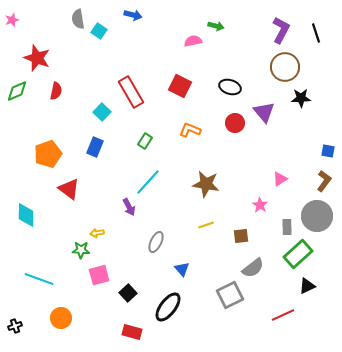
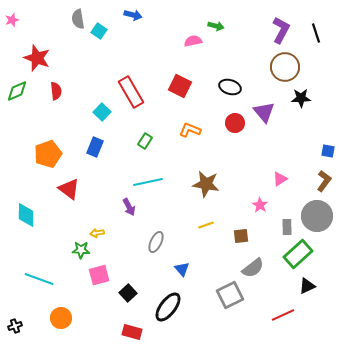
red semicircle at (56, 91): rotated 18 degrees counterclockwise
cyan line at (148, 182): rotated 36 degrees clockwise
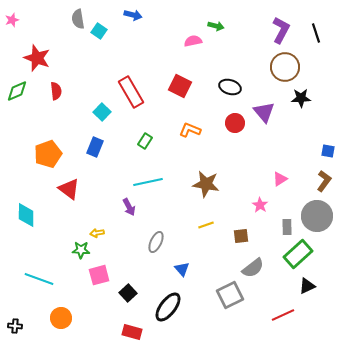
black cross at (15, 326): rotated 24 degrees clockwise
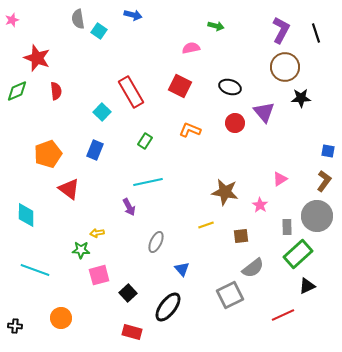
pink semicircle at (193, 41): moved 2 px left, 7 px down
blue rectangle at (95, 147): moved 3 px down
brown star at (206, 184): moved 19 px right, 8 px down
cyan line at (39, 279): moved 4 px left, 9 px up
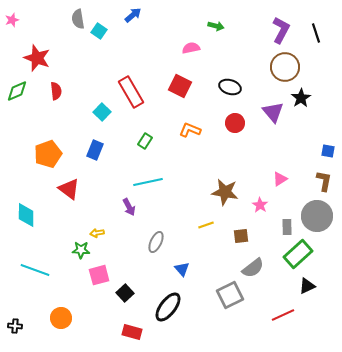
blue arrow at (133, 15): rotated 54 degrees counterclockwise
black star at (301, 98): rotated 30 degrees counterclockwise
purple triangle at (264, 112): moved 9 px right
brown L-shape at (324, 181): rotated 25 degrees counterclockwise
black square at (128, 293): moved 3 px left
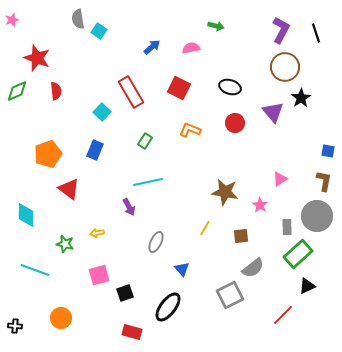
blue arrow at (133, 15): moved 19 px right, 32 px down
red square at (180, 86): moved 1 px left, 2 px down
yellow line at (206, 225): moved 1 px left, 3 px down; rotated 42 degrees counterclockwise
green star at (81, 250): moved 16 px left, 6 px up; rotated 12 degrees clockwise
black square at (125, 293): rotated 24 degrees clockwise
red line at (283, 315): rotated 20 degrees counterclockwise
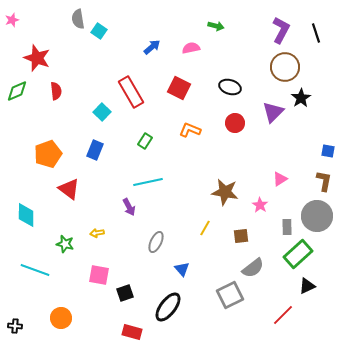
purple triangle at (273, 112): rotated 25 degrees clockwise
pink square at (99, 275): rotated 25 degrees clockwise
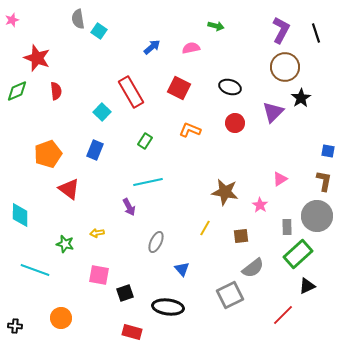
cyan diamond at (26, 215): moved 6 px left
black ellipse at (168, 307): rotated 60 degrees clockwise
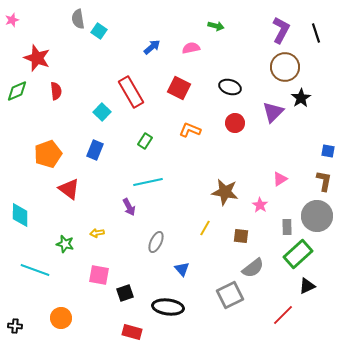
brown square at (241, 236): rotated 14 degrees clockwise
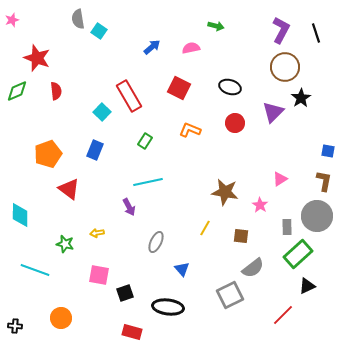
red rectangle at (131, 92): moved 2 px left, 4 px down
